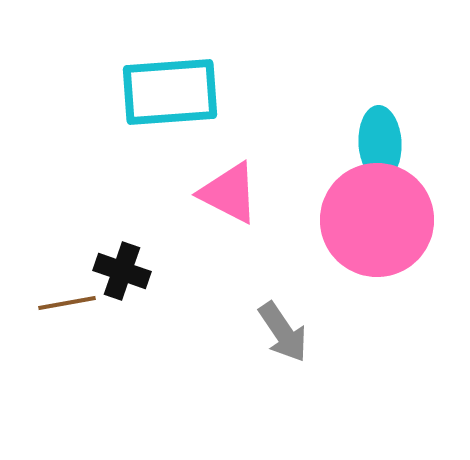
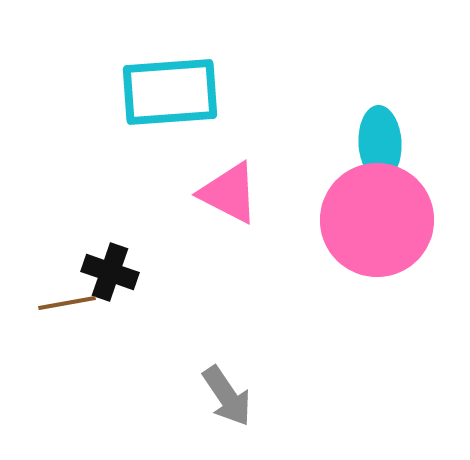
black cross: moved 12 px left, 1 px down
gray arrow: moved 56 px left, 64 px down
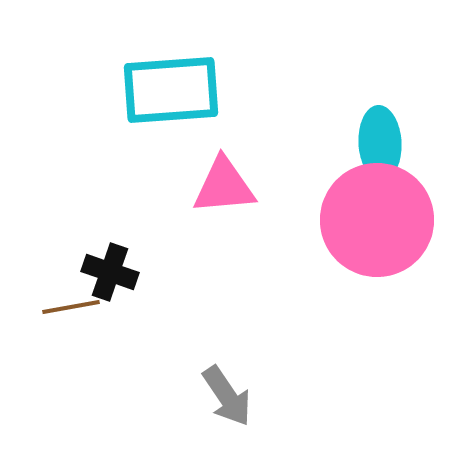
cyan rectangle: moved 1 px right, 2 px up
pink triangle: moved 5 px left, 7 px up; rotated 32 degrees counterclockwise
brown line: moved 4 px right, 4 px down
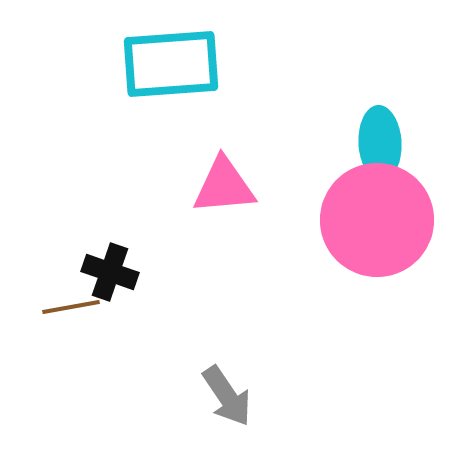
cyan rectangle: moved 26 px up
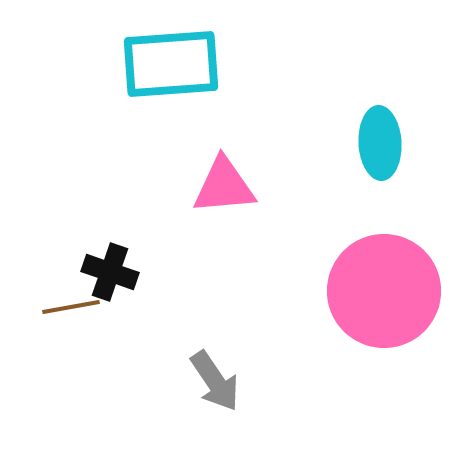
pink circle: moved 7 px right, 71 px down
gray arrow: moved 12 px left, 15 px up
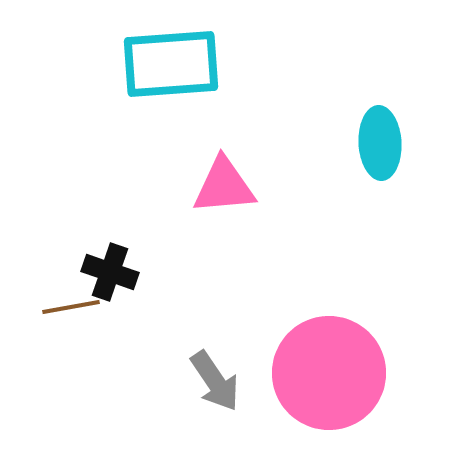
pink circle: moved 55 px left, 82 px down
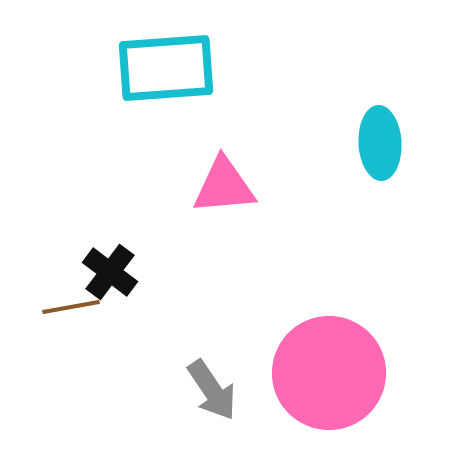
cyan rectangle: moved 5 px left, 4 px down
black cross: rotated 18 degrees clockwise
gray arrow: moved 3 px left, 9 px down
